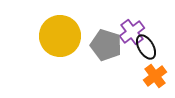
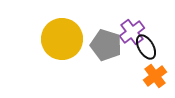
yellow circle: moved 2 px right, 3 px down
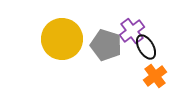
purple cross: moved 1 px up
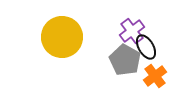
yellow circle: moved 2 px up
gray pentagon: moved 19 px right, 15 px down; rotated 12 degrees clockwise
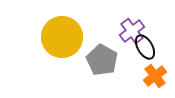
black ellipse: moved 1 px left
gray pentagon: moved 23 px left
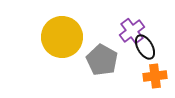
orange cross: rotated 30 degrees clockwise
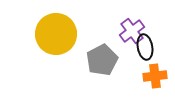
yellow circle: moved 6 px left, 3 px up
black ellipse: rotated 20 degrees clockwise
gray pentagon: rotated 16 degrees clockwise
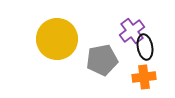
yellow circle: moved 1 px right, 5 px down
gray pentagon: rotated 16 degrees clockwise
orange cross: moved 11 px left, 1 px down
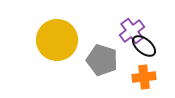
yellow circle: moved 1 px down
black ellipse: moved 1 px left, 1 px up; rotated 40 degrees counterclockwise
gray pentagon: rotated 28 degrees clockwise
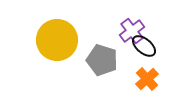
orange cross: moved 3 px right, 2 px down; rotated 35 degrees counterclockwise
